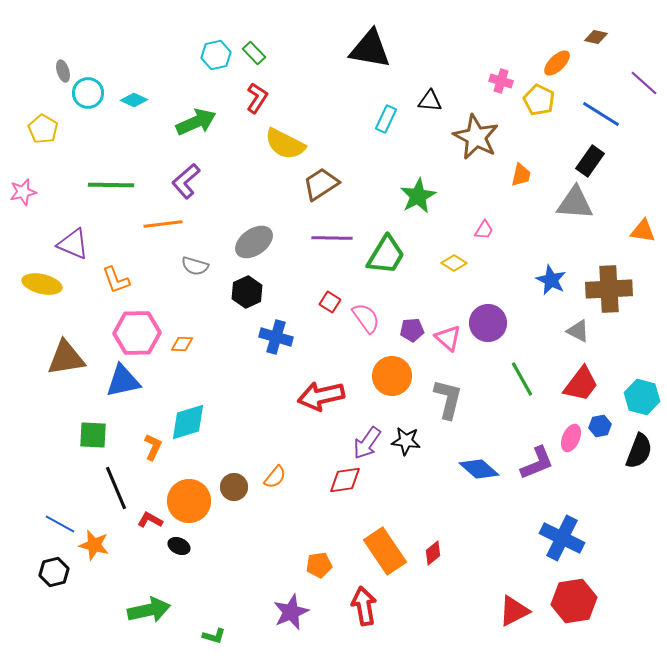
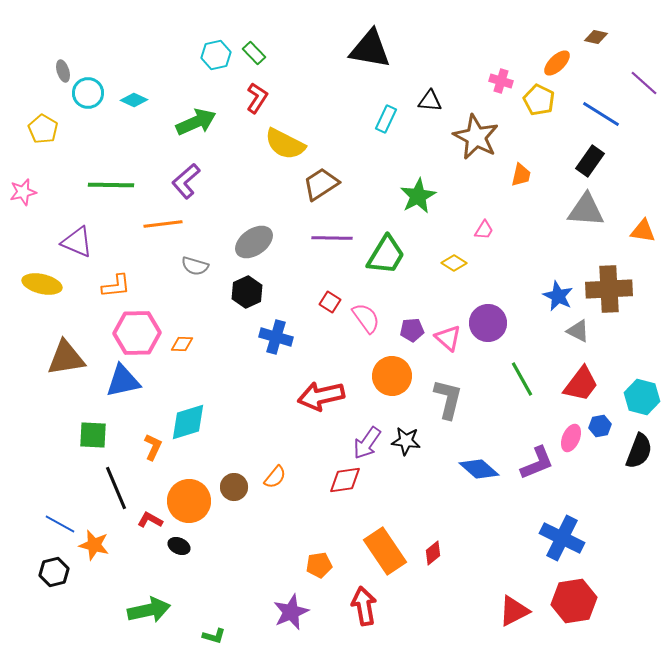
gray triangle at (575, 203): moved 11 px right, 7 px down
purple triangle at (73, 244): moved 4 px right, 2 px up
orange L-shape at (116, 280): moved 6 px down; rotated 76 degrees counterclockwise
blue star at (551, 280): moved 7 px right, 16 px down
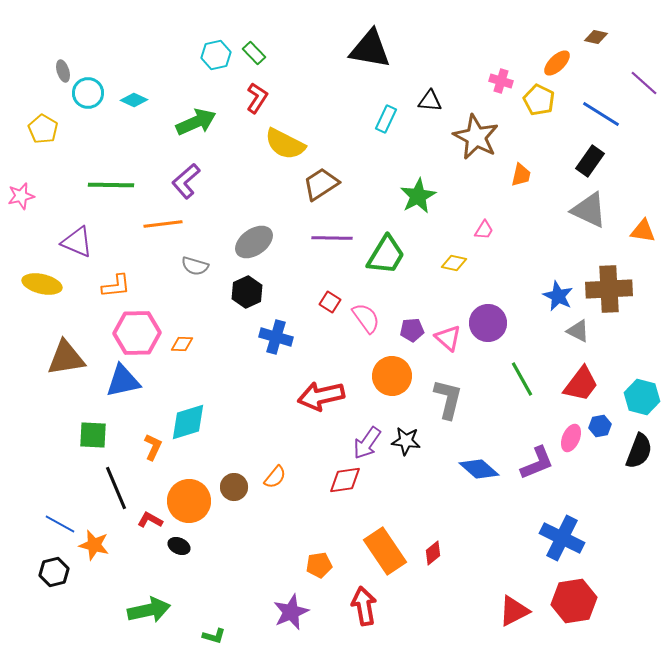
pink star at (23, 192): moved 2 px left, 4 px down
gray triangle at (586, 210): moved 3 px right; rotated 21 degrees clockwise
yellow diamond at (454, 263): rotated 20 degrees counterclockwise
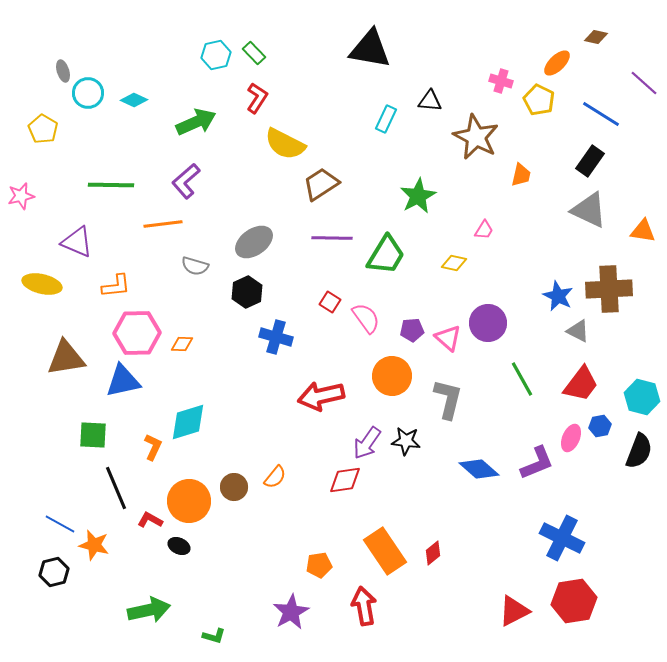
purple star at (291, 612): rotated 6 degrees counterclockwise
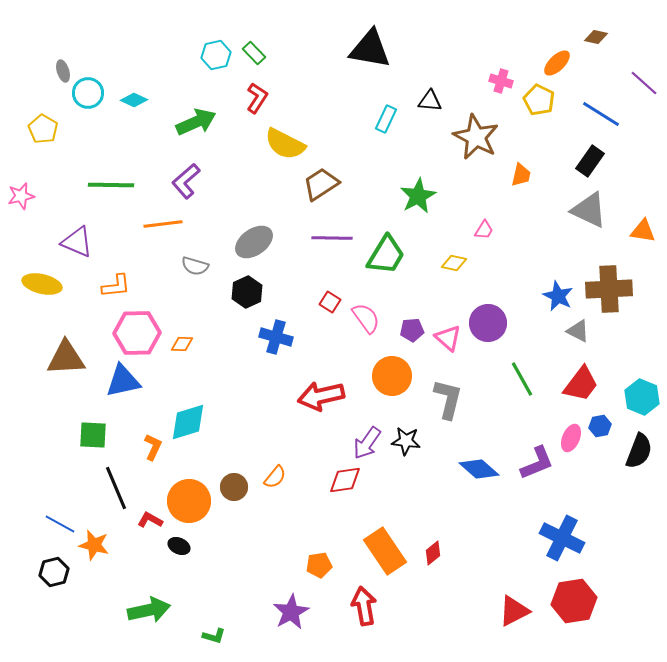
brown triangle at (66, 358): rotated 6 degrees clockwise
cyan hexagon at (642, 397): rotated 8 degrees clockwise
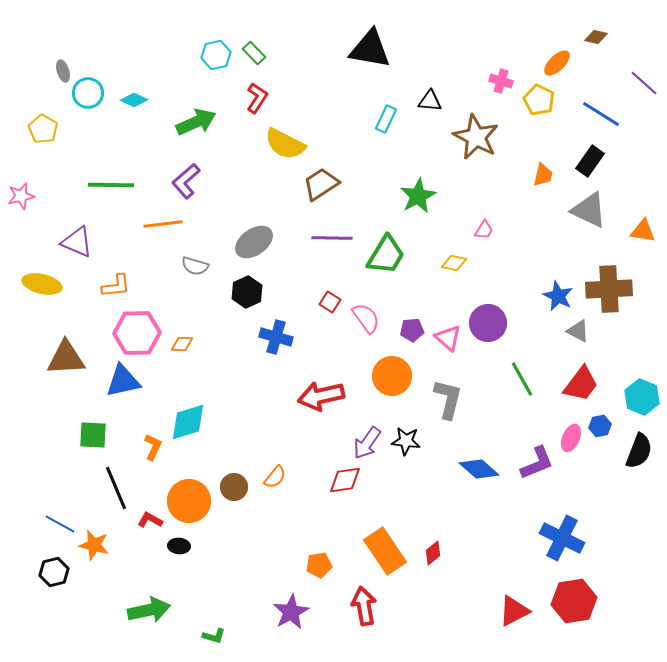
orange trapezoid at (521, 175): moved 22 px right
black ellipse at (179, 546): rotated 20 degrees counterclockwise
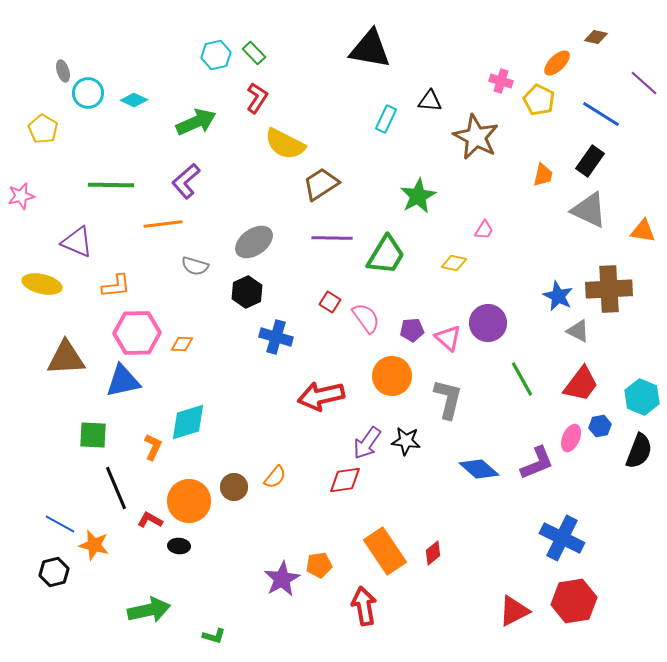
purple star at (291, 612): moved 9 px left, 33 px up
